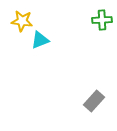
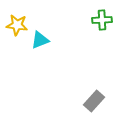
yellow star: moved 5 px left, 4 px down
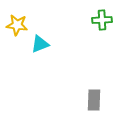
cyan triangle: moved 4 px down
gray rectangle: moved 1 px up; rotated 40 degrees counterclockwise
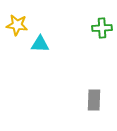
green cross: moved 8 px down
cyan triangle: rotated 24 degrees clockwise
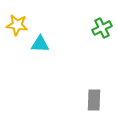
green cross: rotated 24 degrees counterclockwise
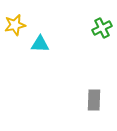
yellow star: moved 2 px left; rotated 20 degrees counterclockwise
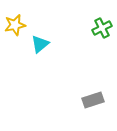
cyan triangle: rotated 42 degrees counterclockwise
gray rectangle: moved 1 px left; rotated 70 degrees clockwise
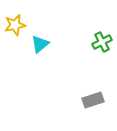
green cross: moved 14 px down
